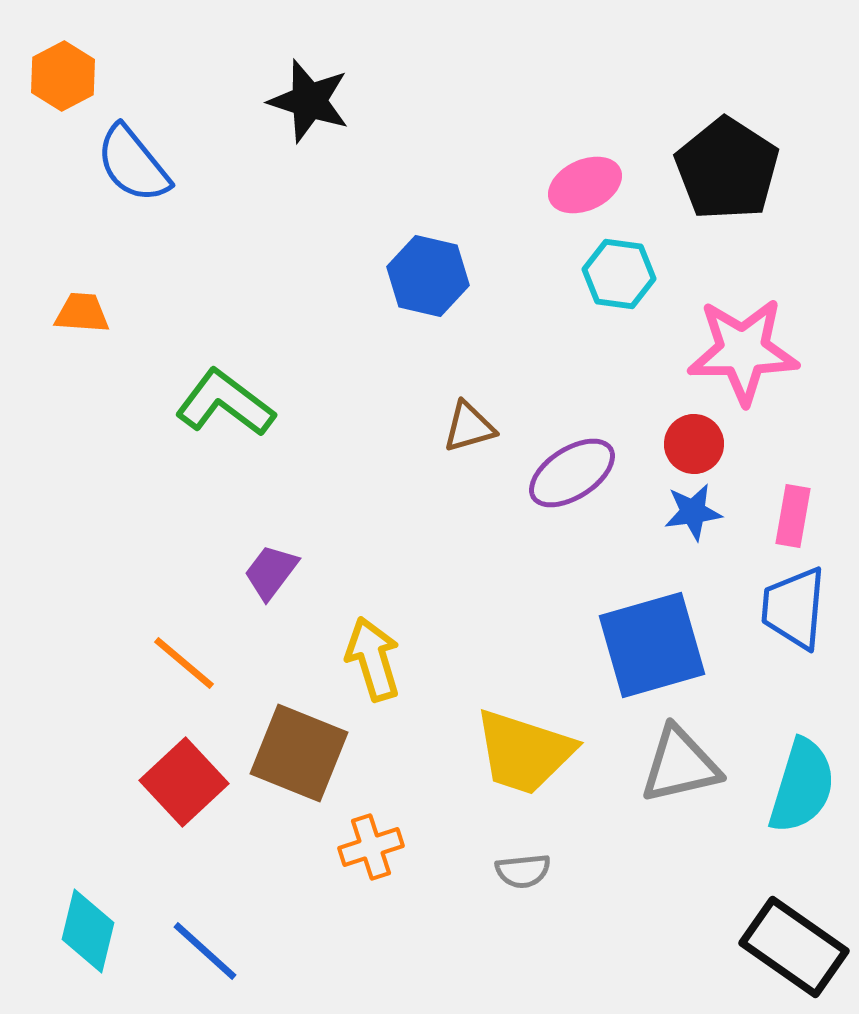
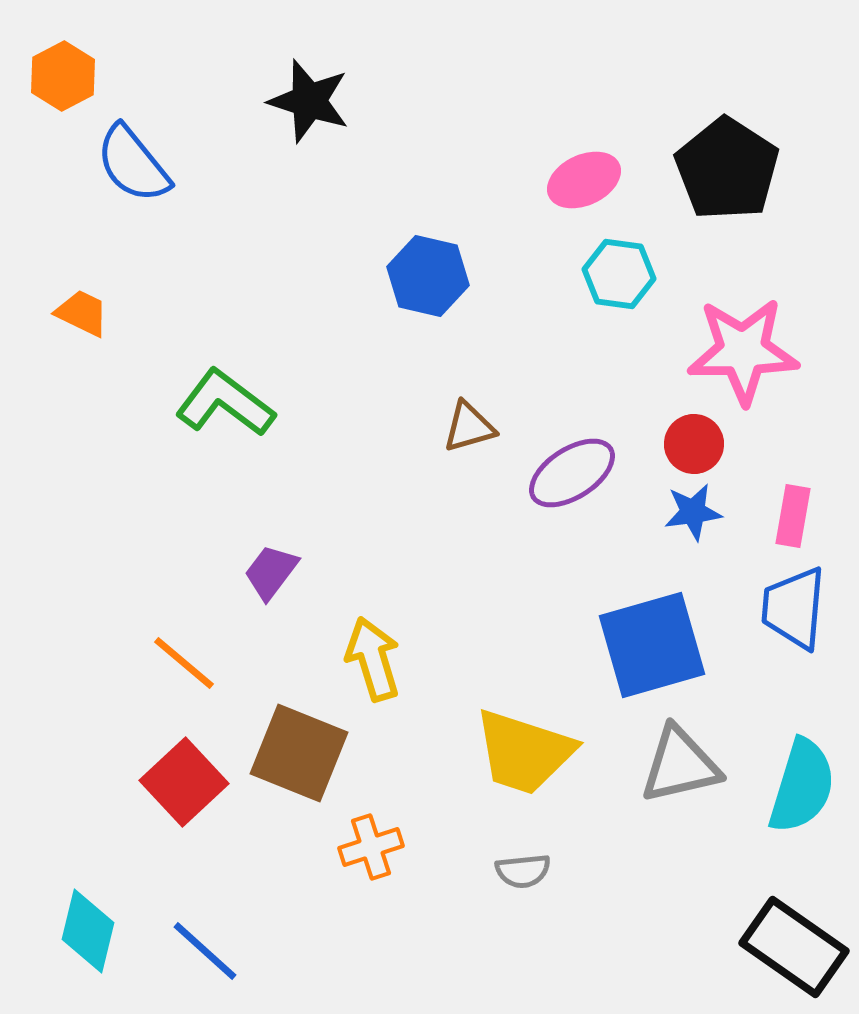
pink ellipse: moved 1 px left, 5 px up
orange trapezoid: rotated 22 degrees clockwise
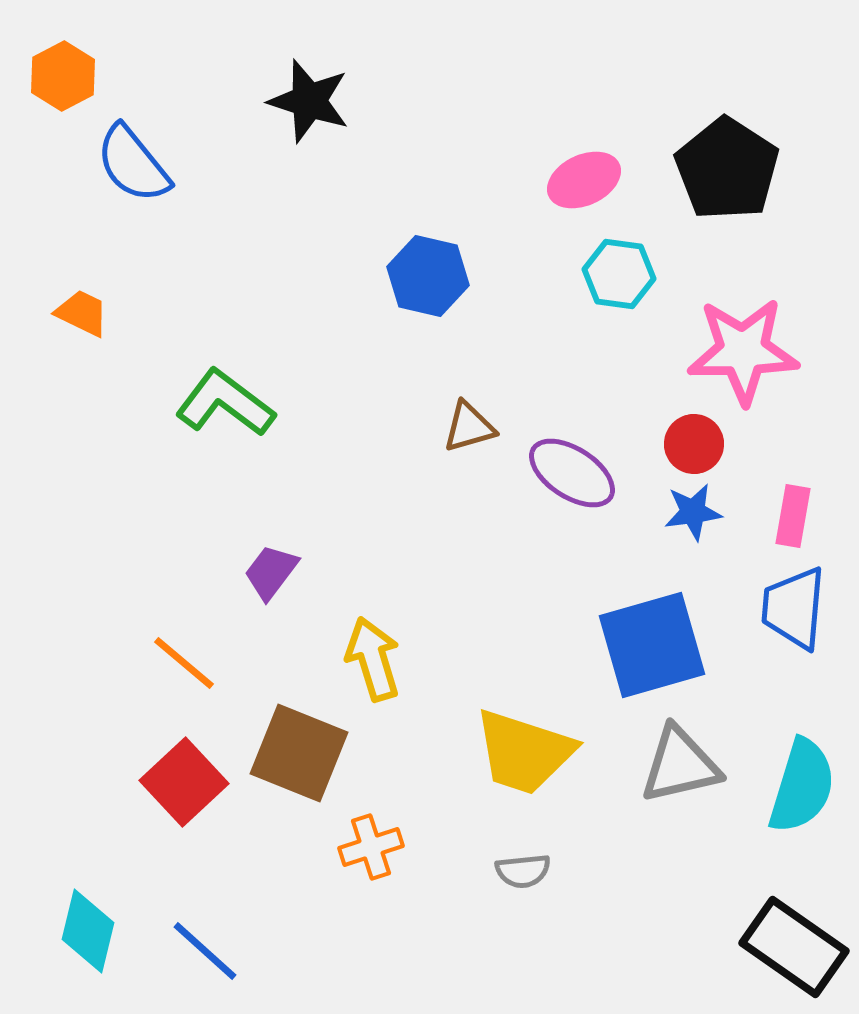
purple ellipse: rotated 66 degrees clockwise
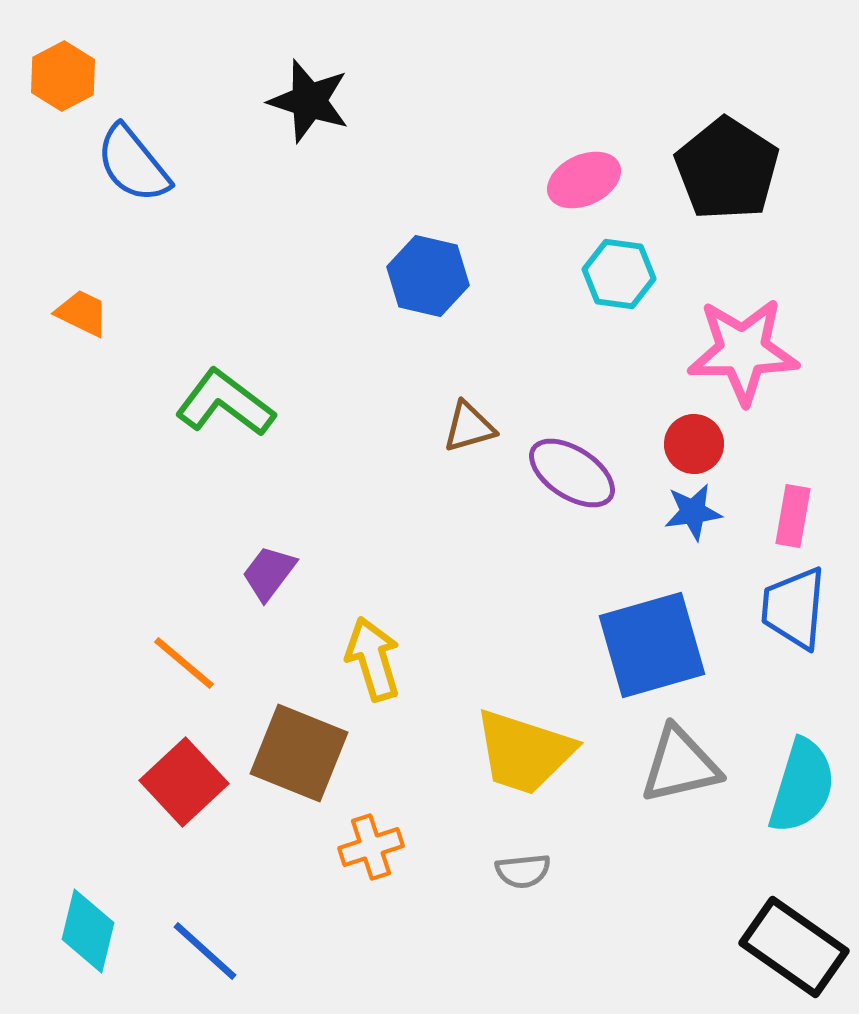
purple trapezoid: moved 2 px left, 1 px down
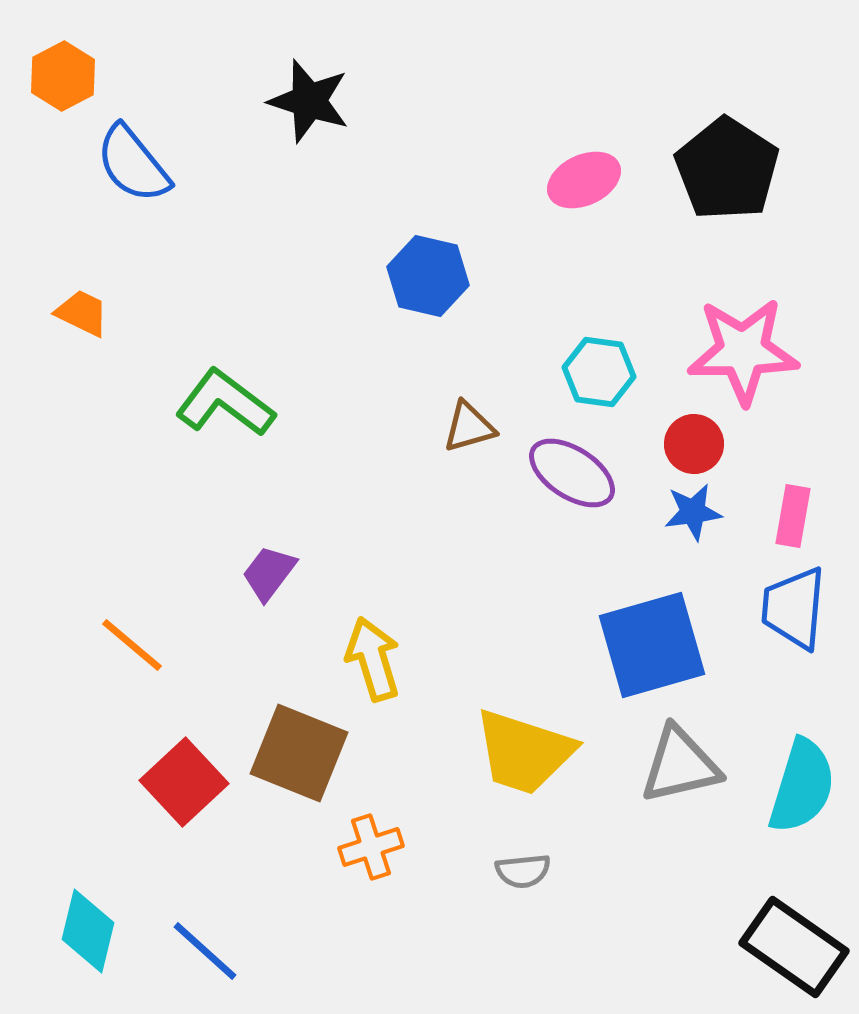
cyan hexagon: moved 20 px left, 98 px down
orange line: moved 52 px left, 18 px up
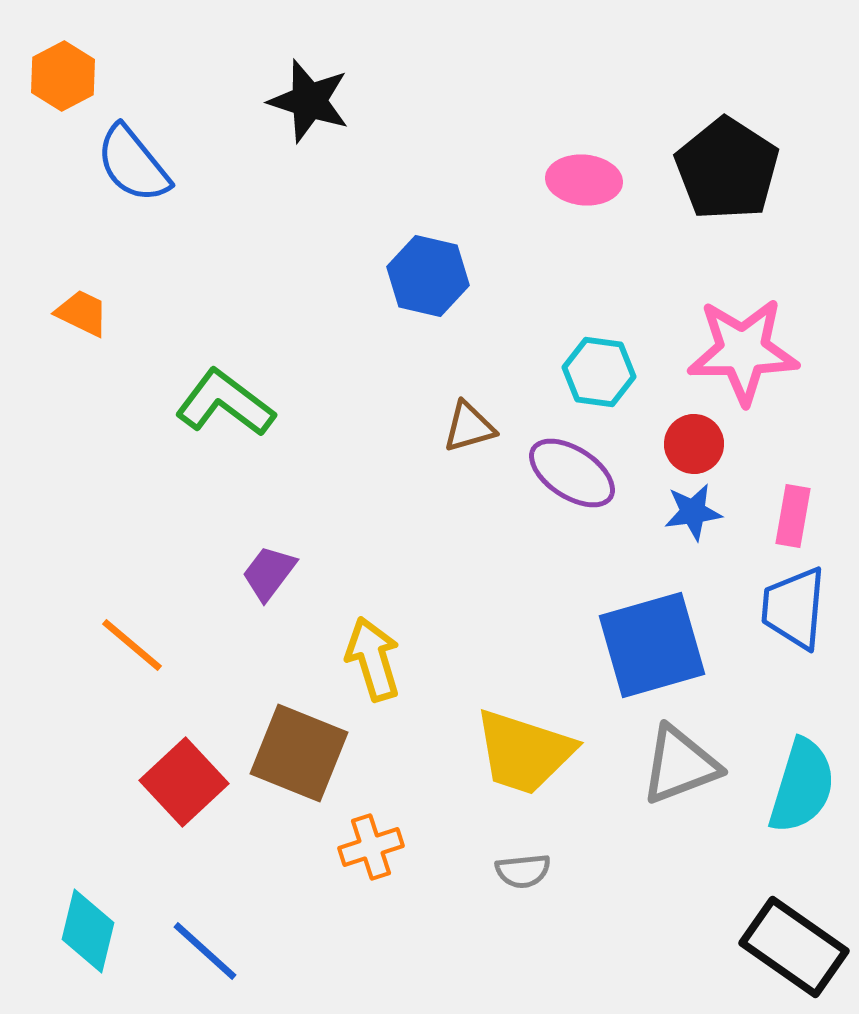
pink ellipse: rotated 30 degrees clockwise
gray triangle: rotated 8 degrees counterclockwise
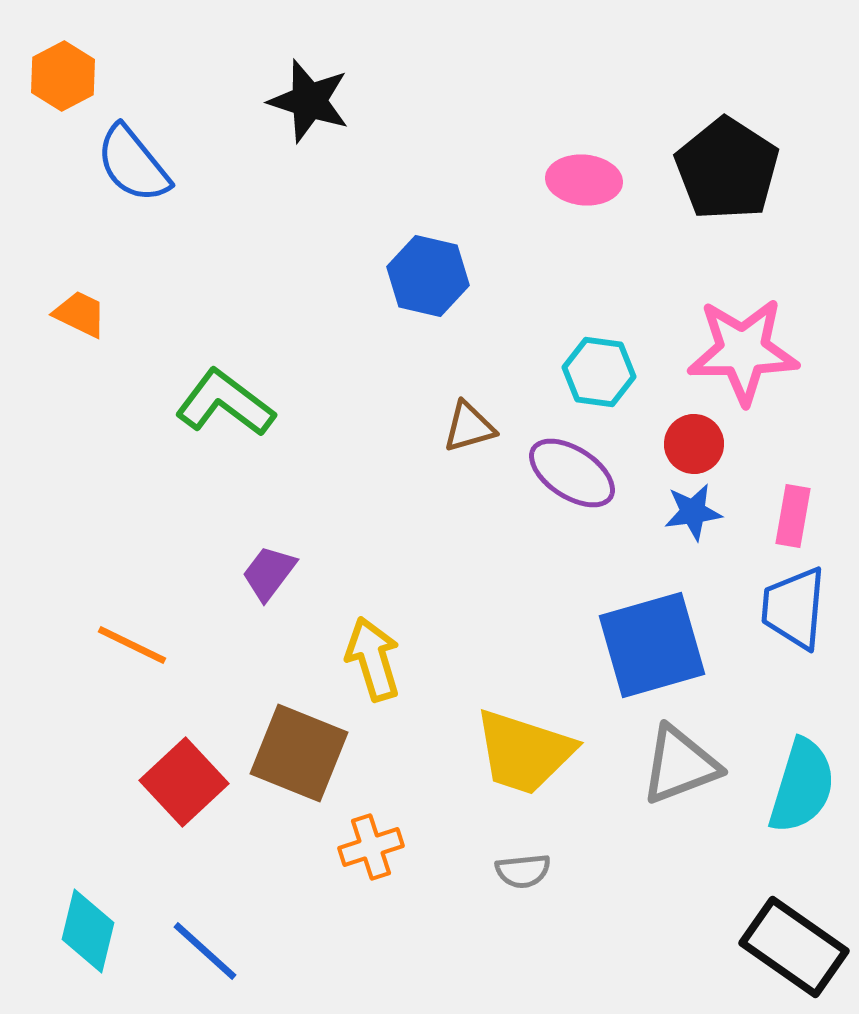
orange trapezoid: moved 2 px left, 1 px down
orange line: rotated 14 degrees counterclockwise
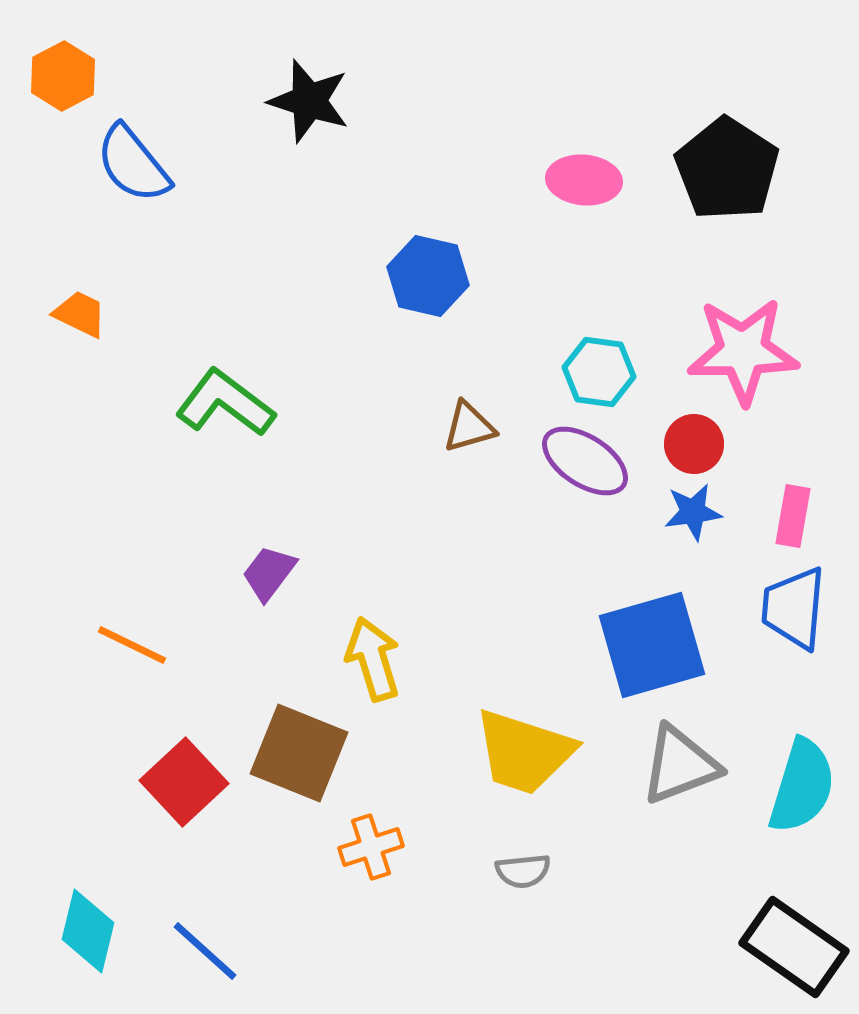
purple ellipse: moved 13 px right, 12 px up
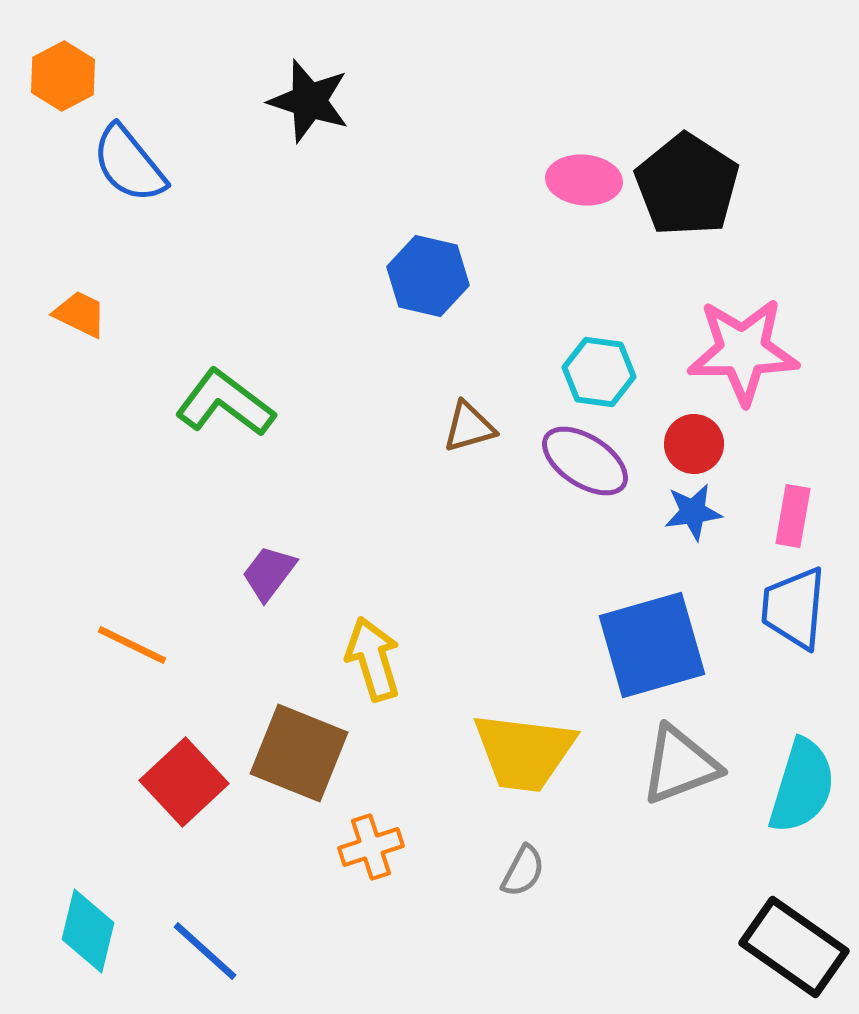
blue semicircle: moved 4 px left
black pentagon: moved 40 px left, 16 px down
yellow trapezoid: rotated 11 degrees counterclockwise
gray semicircle: rotated 56 degrees counterclockwise
